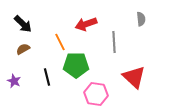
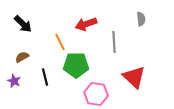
brown semicircle: moved 1 px left, 8 px down
black line: moved 2 px left
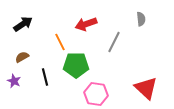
black arrow: rotated 78 degrees counterclockwise
gray line: rotated 30 degrees clockwise
red triangle: moved 12 px right, 11 px down
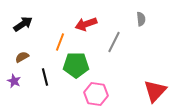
orange line: rotated 48 degrees clockwise
red triangle: moved 9 px right, 3 px down; rotated 30 degrees clockwise
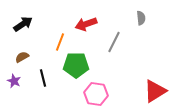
gray semicircle: moved 1 px up
black line: moved 2 px left, 1 px down
red triangle: rotated 15 degrees clockwise
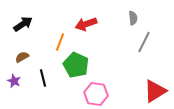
gray semicircle: moved 8 px left
gray line: moved 30 px right
green pentagon: rotated 25 degrees clockwise
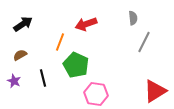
brown semicircle: moved 2 px left, 2 px up
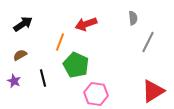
gray line: moved 4 px right
red triangle: moved 2 px left
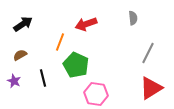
gray line: moved 11 px down
red triangle: moved 2 px left, 3 px up
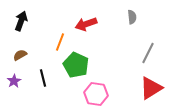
gray semicircle: moved 1 px left, 1 px up
black arrow: moved 2 px left, 3 px up; rotated 36 degrees counterclockwise
purple star: rotated 16 degrees clockwise
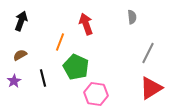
red arrow: rotated 90 degrees clockwise
green pentagon: moved 2 px down
